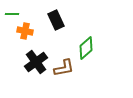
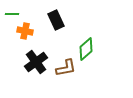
green diamond: moved 1 px down
brown L-shape: moved 2 px right
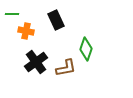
orange cross: moved 1 px right
green diamond: rotated 30 degrees counterclockwise
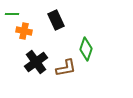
orange cross: moved 2 px left
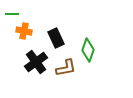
black rectangle: moved 18 px down
green diamond: moved 2 px right, 1 px down
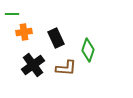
orange cross: moved 1 px down; rotated 21 degrees counterclockwise
black cross: moved 3 px left, 3 px down
brown L-shape: rotated 15 degrees clockwise
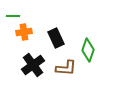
green line: moved 1 px right, 2 px down
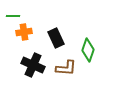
black cross: rotated 30 degrees counterclockwise
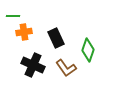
brown L-shape: rotated 50 degrees clockwise
